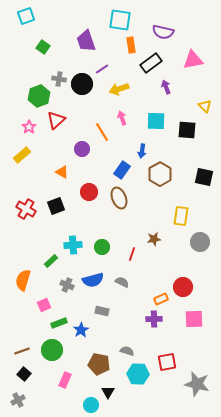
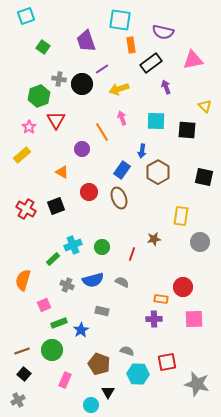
red triangle at (56, 120): rotated 18 degrees counterclockwise
brown hexagon at (160, 174): moved 2 px left, 2 px up
cyan cross at (73, 245): rotated 18 degrees counterclockwise
green rectangle at (51, 261): moved 2 px right, 2 px up
orange rectangle at (161, 299): rotated 32 degrees clockwise
brown pentagon at (99, 364): rotated 10 degrees clockwise
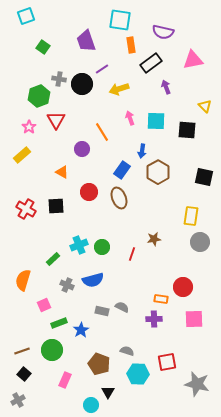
pink arrow at (122, 118): moved 8 px right
black square at (56, 206): rotated 18 degrees clockwise
yellow rectangle at (181, 216): moved 10 px right
cyan cross at (73, 245): moved 6 px right
gray semicircle at (122, 282): moved 25 px down
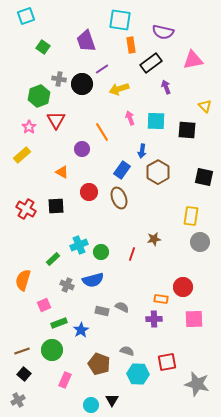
green circle at (102, 247): moved 1 px left, 5 px down
black triangle at (108, 392): moved 4 px right, 8 px down
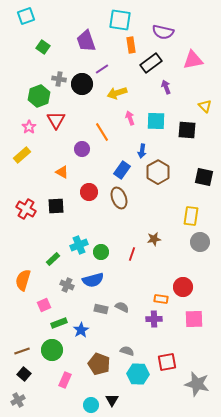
yellow arrow at (119, 89): moved 2 px left, 4 px down
gray rectangle at (102, 311): moved 1 px left, 2 px up
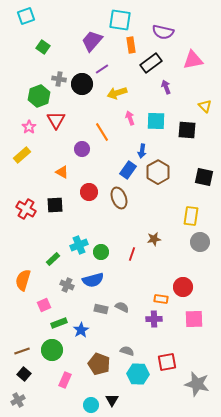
purple trapezoid at (86, 41): moved 6 px right; rotated 60 degrees clockwise
blue rectangle at (122, 170): moved 6 px right
black square at (56, 206): moved 1 px left, 1 px up
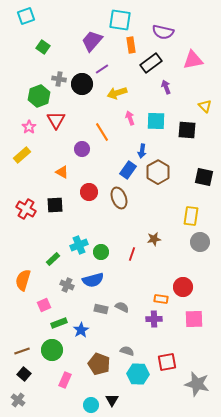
gray cross at (18, 400): rotated 24 degrees counterclockwise
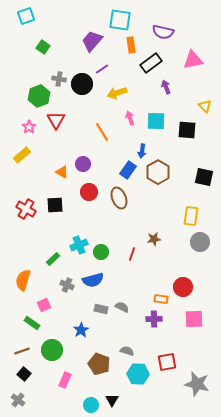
purple circle at (82, 149): moved 1 px right, 15 px down
green rectangle at (59, 323): moved 27 px left; rotated 56 degrees clockwise
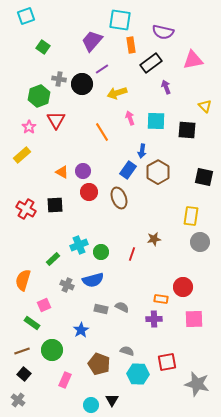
purple circle at (83, 164): moved 7 px down
